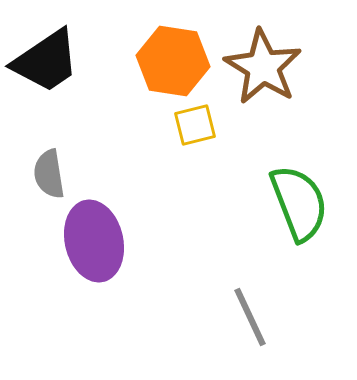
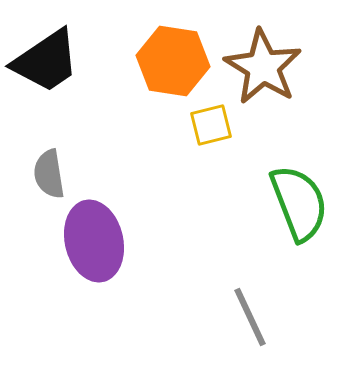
yellow square: moved 16 px right
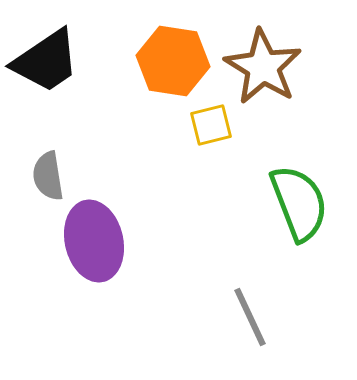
gray semicircle: moved 1 px left, 2 px down
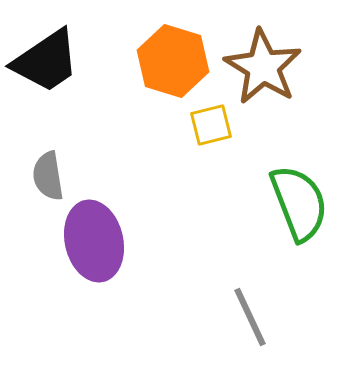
orange hexagon: rotated 8 degrees clockwise
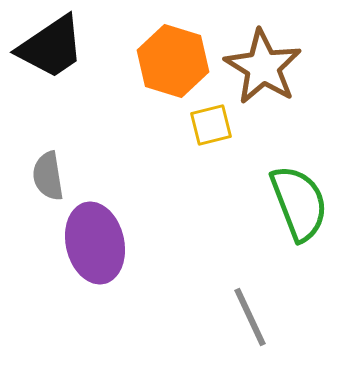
black trapezoid: moved 5 px right, 14 px up
purple ellipse: moved 1 px right, 2 px down
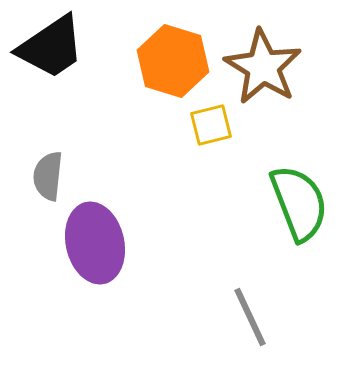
gray semicircle: rotated 15 degrees clockwise
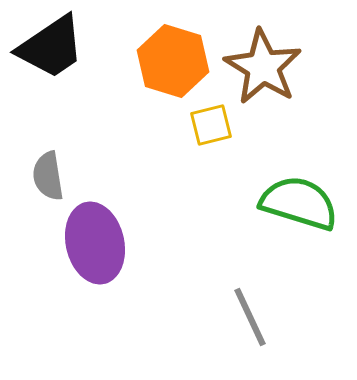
gray semicircle: rotated 15 degrees counterclockwise
green semicircle: rotated 52 degrees counterclockwise
